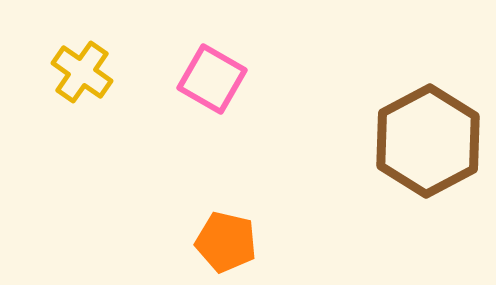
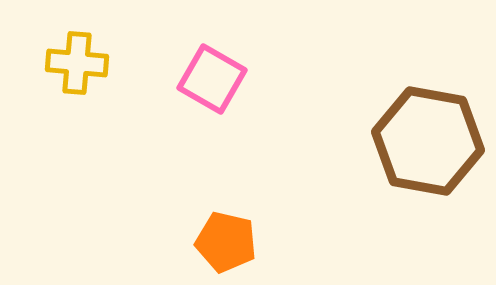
yellow cross: moved 5 px left, 9 px up; rotated 30 degrees counterclockwise
brown hexagon: rotated 22 degrees counterclockwise
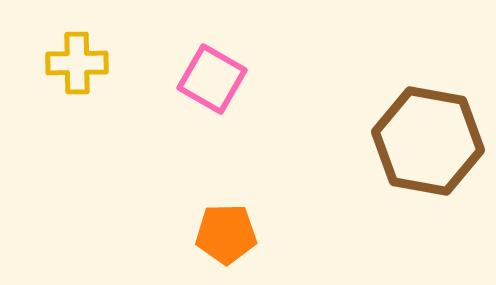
yellow cross: rotated 6 degrees counterclockwise
orange pentagon: moved 8 px up; rotated 14 degrees counterclockwise
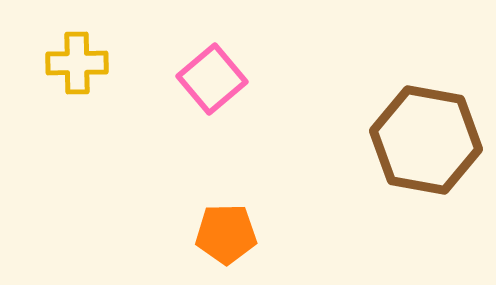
pink square: rotated 20 degrees clockwise
brown hexagon: moved 2 px left, 1 px up
